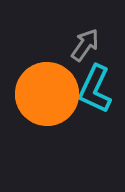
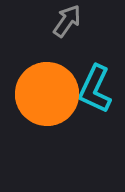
gray arrow: moved 18 px left, 24 px up
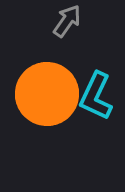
cyan L-shape: moved 1 px right, 7 px down
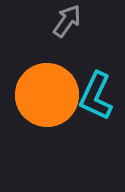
orange circle: moved 1 px down
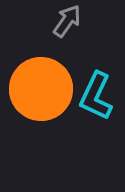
orange circle: moved 6 px left, 6 px up
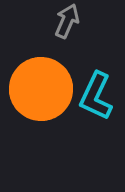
gray arrow: rotated 12 degrees counterclockwise
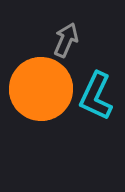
gray arrow: moved 1 px left, 19 px down
